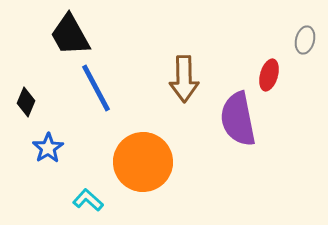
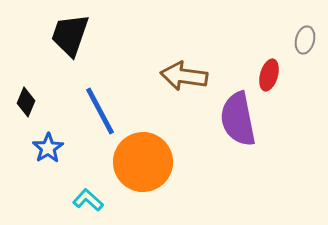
black trapezoid: rotated 48 degrees clockwise
brown arrow: moved 3 px up; rotated 99 degrees clockwise
blue line: moved 4 px right, 23 px down
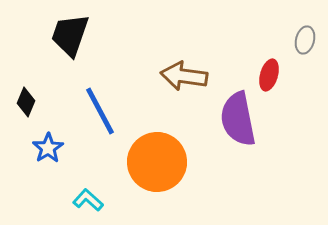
orange circle: moved 14 px right
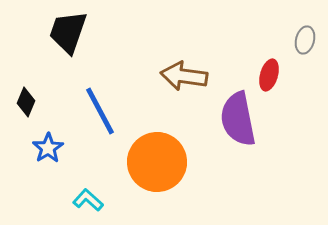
black trapezoid: moved 2 px left, 3 px up
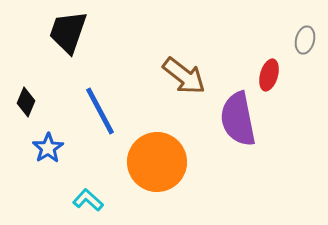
brown arrow: rotated 150 degrees counterclockwise
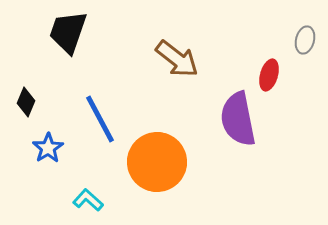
brown arrow: moved 7 px left, 17 px up
blue line: moved 8 px down
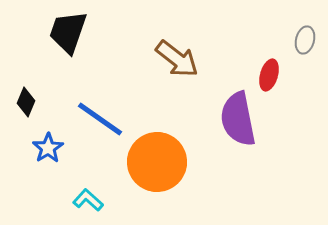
blue line: rotated 27 degrees counterclockwise
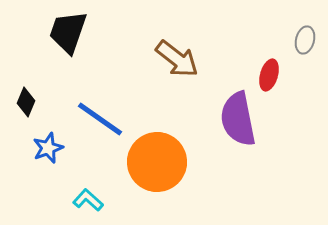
blue star: rotated 12 degrees clockwise
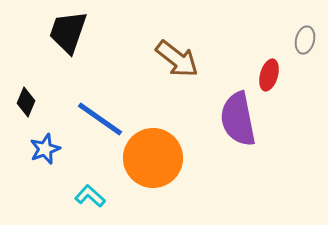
blue star: moved 3 px left, 1 px down
orange circle: moved 4 px left, 4 px up
cyan L-shape: moved 2 px right, 4 px up
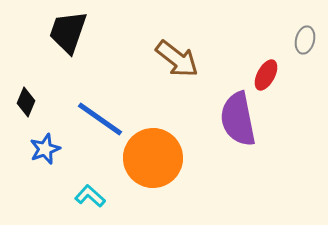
red ellipse: moved 3 px left; rotated 12 degrees clockwise
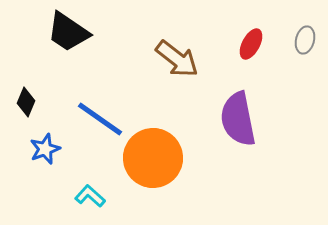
black trapezoid: rotated 75 degrees counterclockwise
red ellipse: moved 15 px left, 31 px up
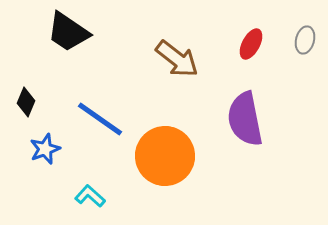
purple semicircle: moved 7 px right
orange circle: moved 12 px right, 2 px up
